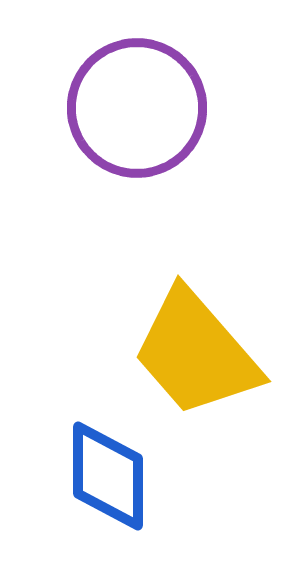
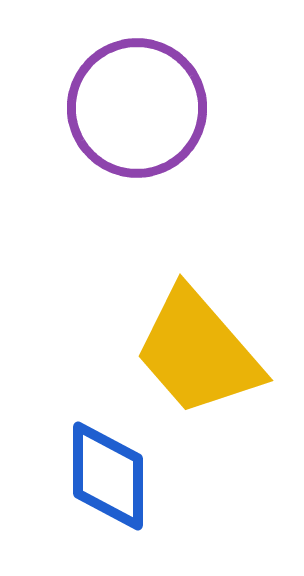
yellow trapezoid: moved 2 px right, 1 px up
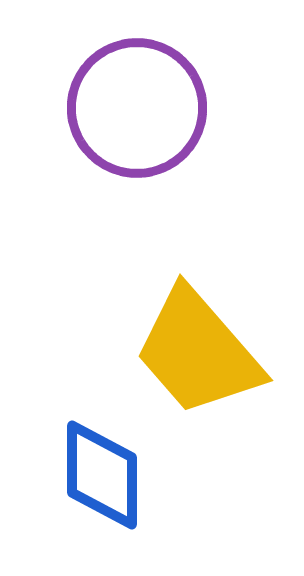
blue diamond: moved 6 px left, 1 px up
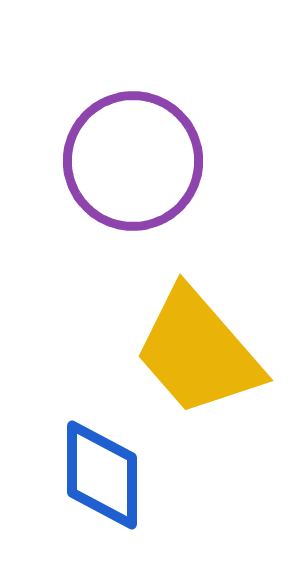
purple circle: moved 4 px left, 53 px down
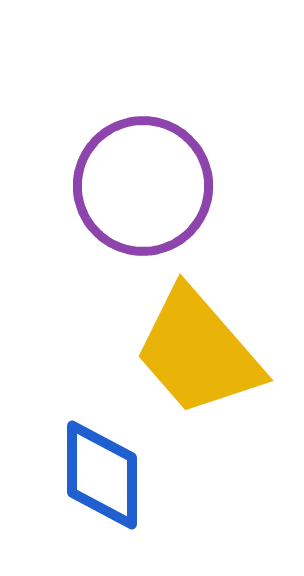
purple circle: moved 10 px right, 25 px down
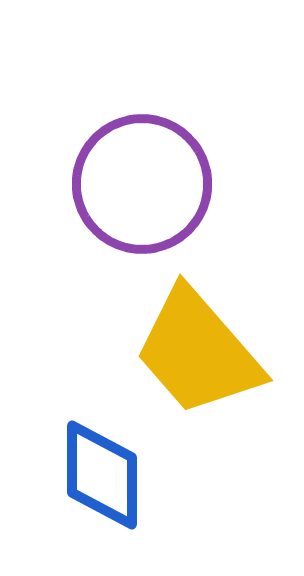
purple circle: moved 1 px left, 2 px up
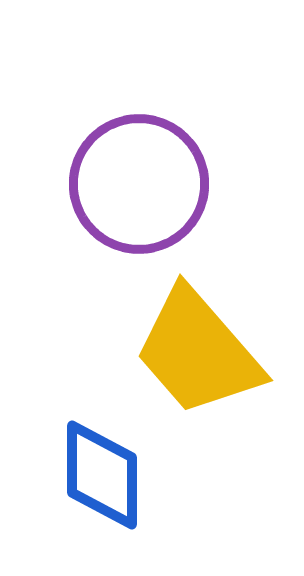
purple circle: moved 3 px left
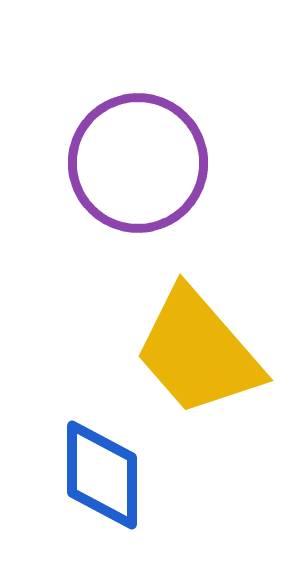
purple circle: moved 1 px left, 21 px up
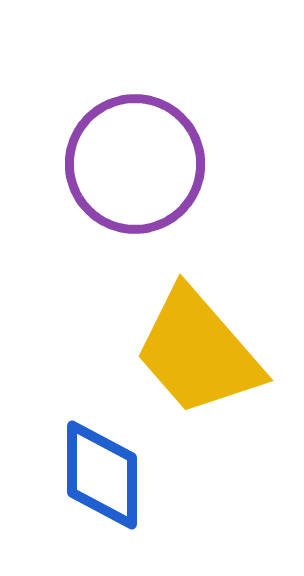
purple circle: moved 3 px left, 1 px down
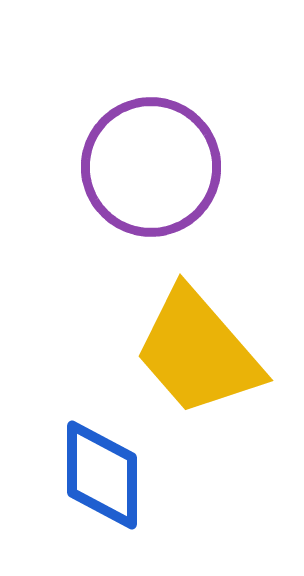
purple circle: moved 16 px right, 3 px down
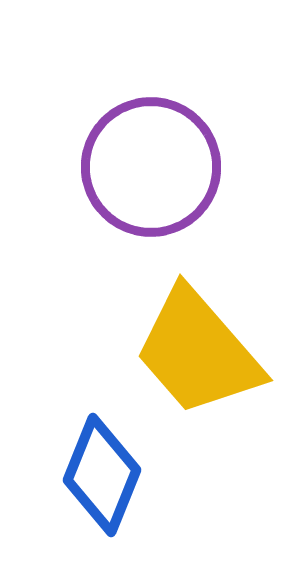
blue diamond: rotated 22 degrees clockwise
